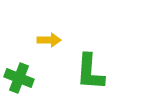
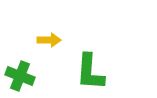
green cross: moved 1 px right, 2 px up
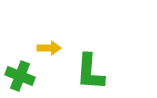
yellow arrow: moved 8 px down
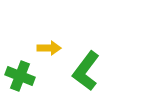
green L-shape: moved 4 px left, 1 px up; rotated 33 degrees clockwise
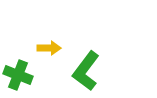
green cross: moved 2 px left, 1 px up
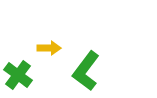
green cross: rotated 16 degrees clockwise
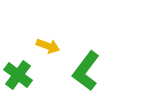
yellow arrow: moved 1 px left, 2 px up; rotated 20 degrees clockwise
